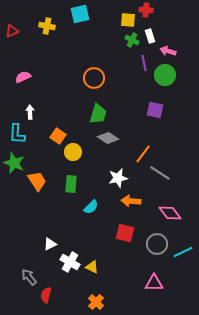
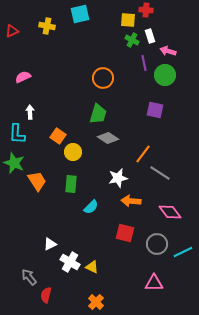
orange circle: moved 9 px right
pink diamond: moved 1 px up
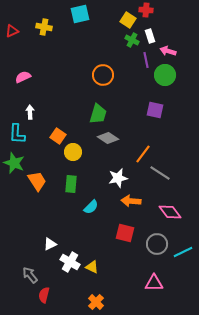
yellow square: rotated 28 degrees clockwise
yellow cross: moved 3 px left, 1 px down
purple line: moved 2 px right, 3 px up
orange circle: moved 3 px up
gray arrow: moved 1 px right, 2 px up
red semicircle: moved 2 px left
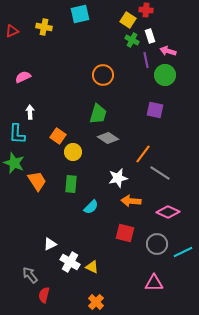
pink diamond: moved 2 px left; rotated 30 degrees counterclockwise
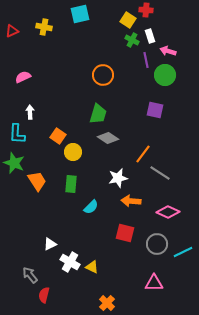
orange cross: moved 11 px right, 1 px down
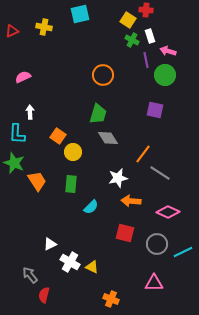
gray diamond: rotated 25 degrees clockwise
orange cross: moved 4 px right, 4 px up; rotated 21 degrees counterclockwise
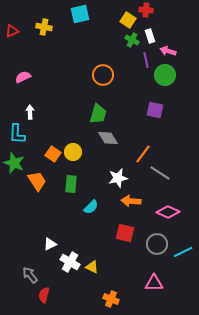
orange square: moved 5 px left, 18 px down
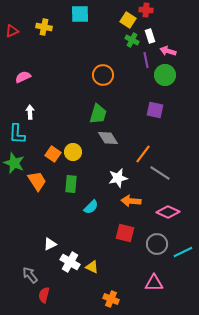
cyan square: rotated 12 degrees clockwise
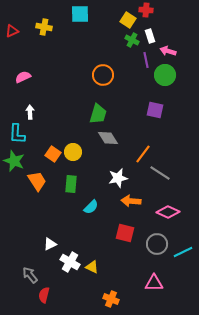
green star: moved 2 px up
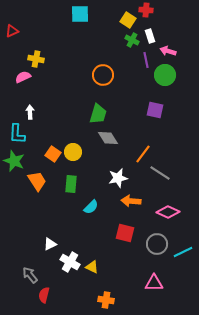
yellow cross: moved 8 px left, 32 px down
orange cross: moved 5 px left, 1 px down; rotated 14 degrees counterclockwise
